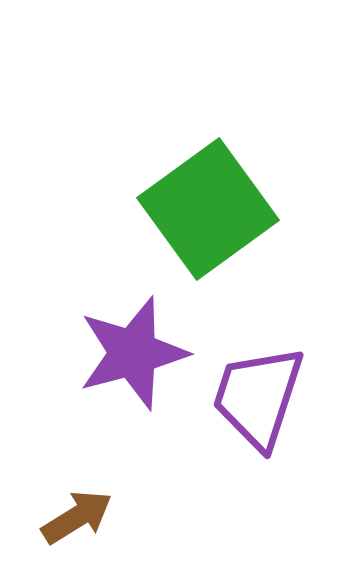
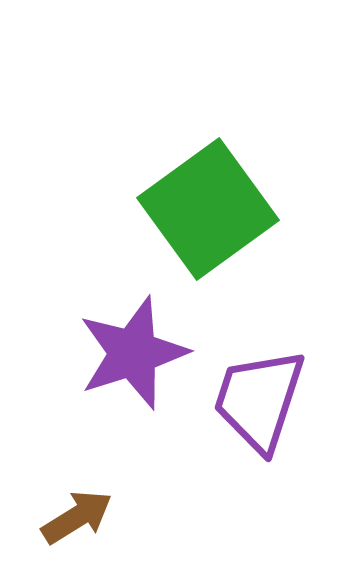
purple star: rotated 3 degrees counterclockwise
purple trapezoid: moved 1 px right, 3 px down
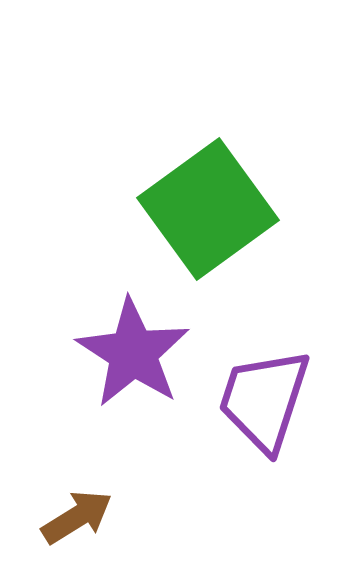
purple star: rotated 21 degrees counterclockwise
purple trapezoid: moved 5 px right
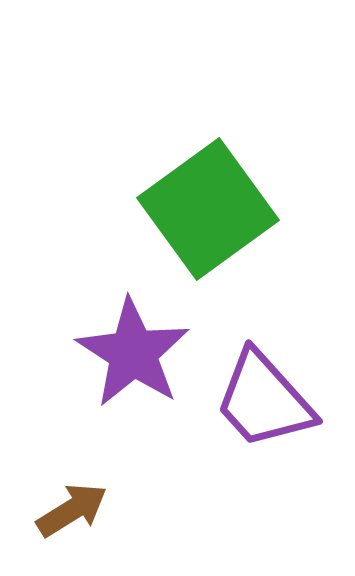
purple trapezoid: rotated 60 degrees counterclockwise
brown arrow: moved 5 px left, 7 px up
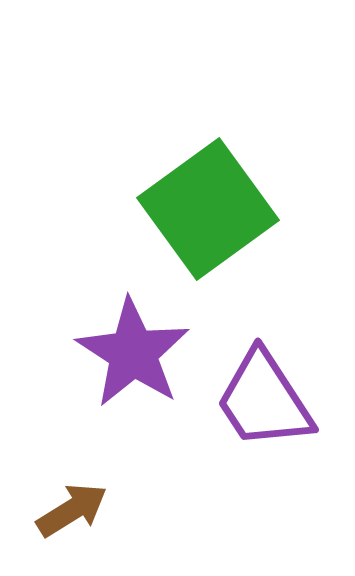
purple trapezoid: rotated 9 degrees clockwise
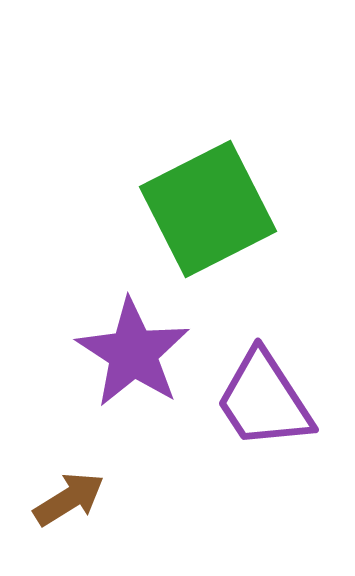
green square: rotated 9 degrees clockwise
brown arrow: moved 3 px left, 11 px up
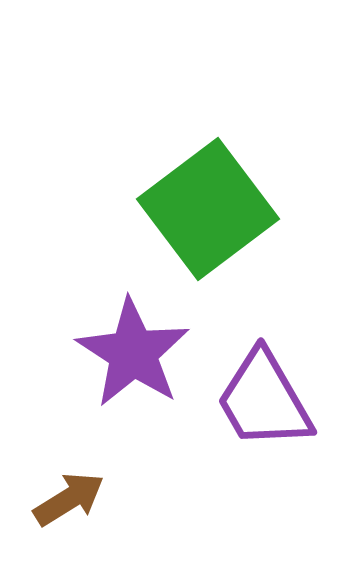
green square: rotated 10 degrees counterclockwise
purple trapezoid: rotated 3 degrees clockwise
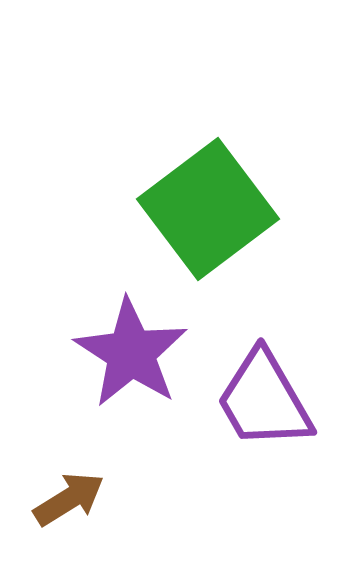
purple star: moved 2 px left
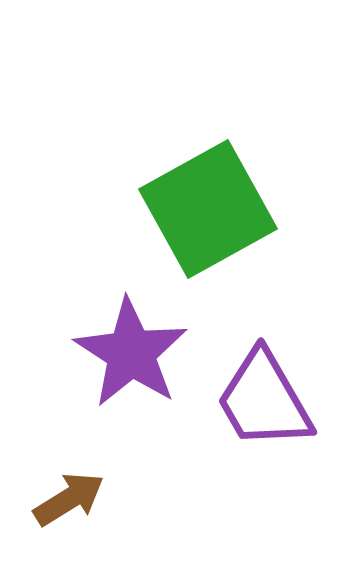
green square: rotated 8 degrees clockwise
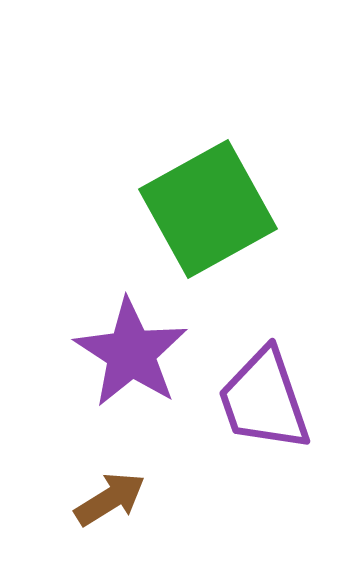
purple trapezoid: rotated 11 degrees clockwise
brown arrow: moved 41 px right
